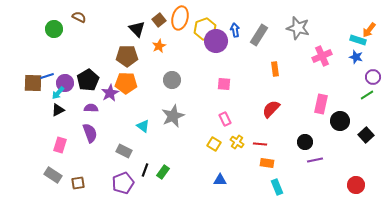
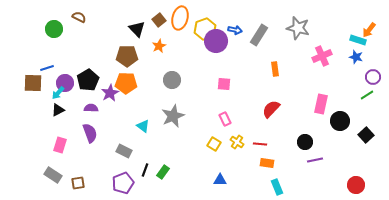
blue arrow at (235, 30): rotated 112 degrees clockwise
blue line at (47, 76): moved 8 px up
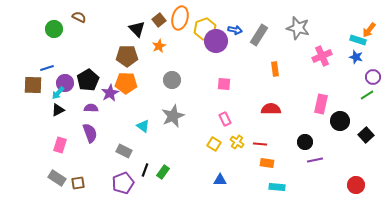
brown square at (33, 83): moved 2 px down
red semicircle at (271, 109): rotated 48 degrees clockwise
gray rectangle at (53, 175): moved 4 px right, 3 px down
cyan rectangle at (277, 187): rotated 63 degrees counterclockwise
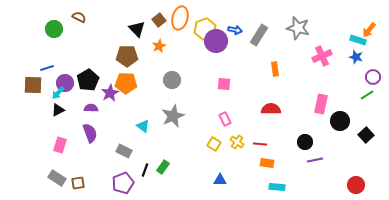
green rectangle at (163, 172): moved 5 px up
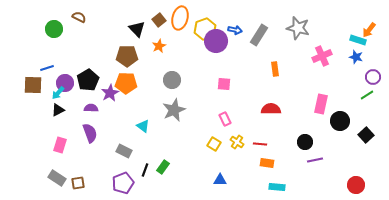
gray star at (173, 116): moved 1 px right, 6 px up
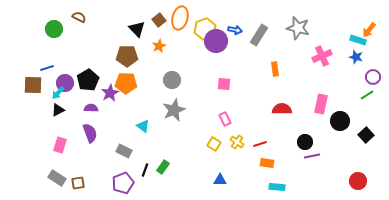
red semicircle at (271, 109): moved 11 px right
red line at (260, 144): rotated 24 degrees counterclockwise
purple line at (315, 160): moved 3 px left, 4 px up
red circle at (356, 185): moved 2 px right, 4 px up
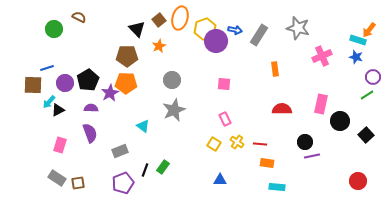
cyan arrow at (58, 93): moved 9 px left, 9 px down
red line at (260, 144): rotated 24 degrees clockwise
gray rectangle at (124, 151): moved 4 px left; rotated 49 degrees counterclockwise
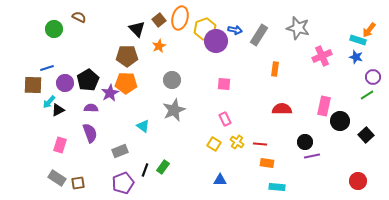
orange rectangle at (275, 69): rotated 16 degrees clockwise
pink rectangle at (321, 104): moved 3 px right, 2 px down
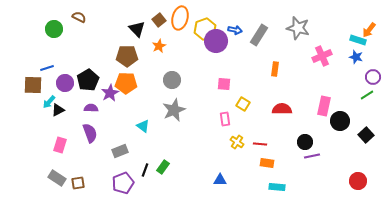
pink rectangle at (225, 119): rotated 16 degrees clockwise
yellow square at (214, 144): moved 29 px right, 40 px up
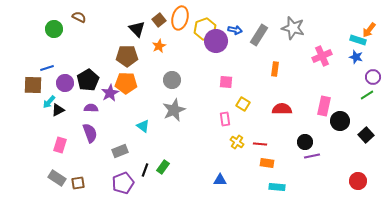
gray star at (298, 28): moved 5 px left
pink square at (224, 84): moved 2 px right, 2 px up
